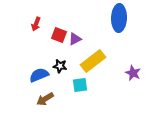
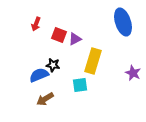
blue ellipse: moved 4 px right, 4 px down; rotated 20 degrees counterclockwise
yellow rectangle: rotated 35 degrees counterclockwise
black star: moved 7 px left, 1 px up
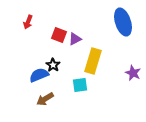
red arrow: moved 8 px left, 2 px up
black star: rotated 24 degrees clockwise
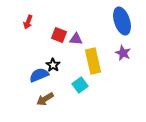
blue ellipse: moved 1 px left, 1 px up
purple triangle: moved 1 px right; rotated 32 degrees clockwise
yellow rectangle: rotated 30 degrees counterclockwise
purple star: moved 10 px left, 20 px up
cyan square: rotated 28 degrees counterclockwise
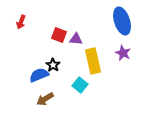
red arrow: moved 7 px left
cyan square: rotated 14 degrees counterclockwise
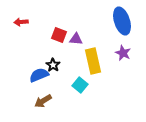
red arrow: rotated 64 degrees clockwise
brown arrow: moved 2 px left, 2 px down
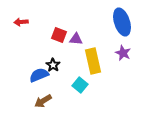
blue ellipse: moved 1 px down
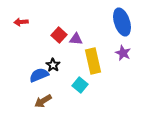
red square: rotated 21 degrees clockwise
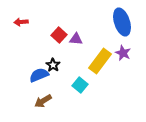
yellow rectangle: moved 7 px right; rotated 50 degrees clockwise
